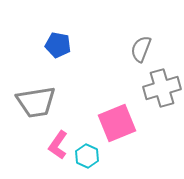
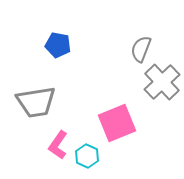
gray cross: moved 6 px up; rotated 27 degrees counterclockwise
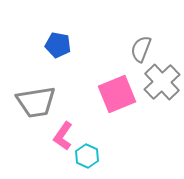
pink square: moved 29 px up
pink L-shape: moved 5 px right, 9 px up
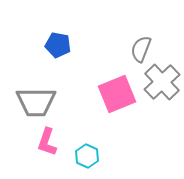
gray trapezoid: rotated 9 degrees clockwise
pink L-shape: moved 16 px left, 6 px down; rotated 16 degrees counterclockwise
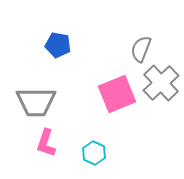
gray cross: moved 1 px left, 1 px down
pink L-shape: moved 1 px left, 1 px down
cyan hexagon: moved 7 px right, 3 px up
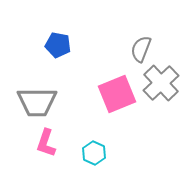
gray trapezoid: moved 1 px right
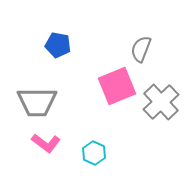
gray cross: moved 19 px down
pink square: moved 8 px up
pink L-shape: rotated 72 degrees counterclockwise
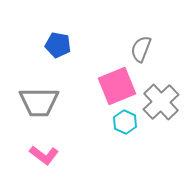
gray trapezoid: moved 2 px right
pink L-shape: moved 2 px left, 12 px down
cyan hexagon: moved 31 px right, 31 px up
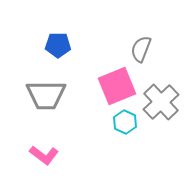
blue pentagon: rotated 10 degrees counterclockwise
gray trapezoid: moved 7 px right, 7 px up
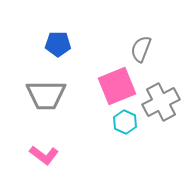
blue pentagon: moved 1 px up
gray cross: rotated 15 degrees clockwise
